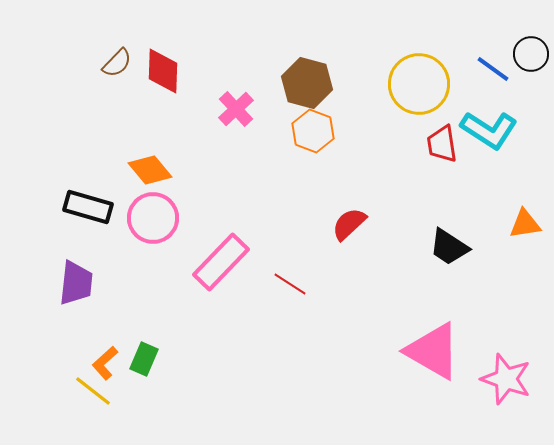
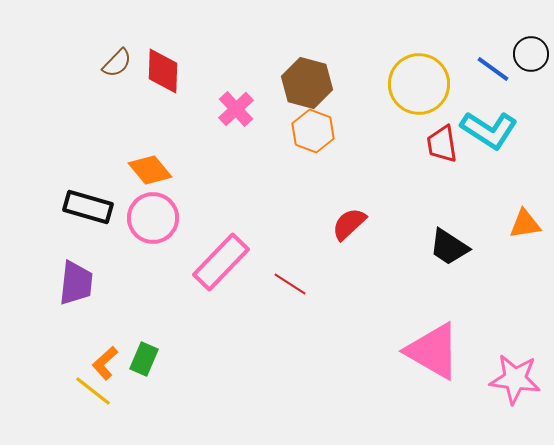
pink star: moved 9 px right; rotated 12 degrees counterclockwise
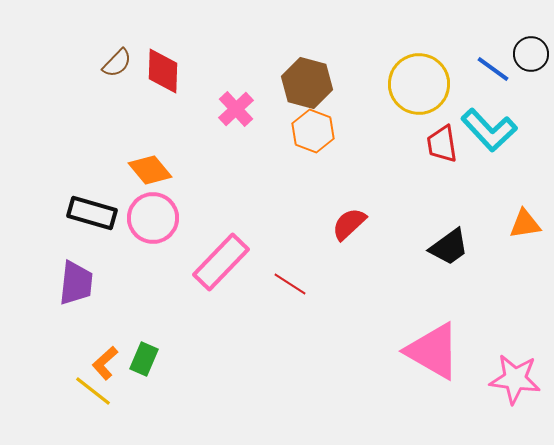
cyan L-shape: rotated 14 degrees clockwise
black rectangle: moved 4 px right, 6 px down
black trapezoid: rotated 69 degrees counterclockwise
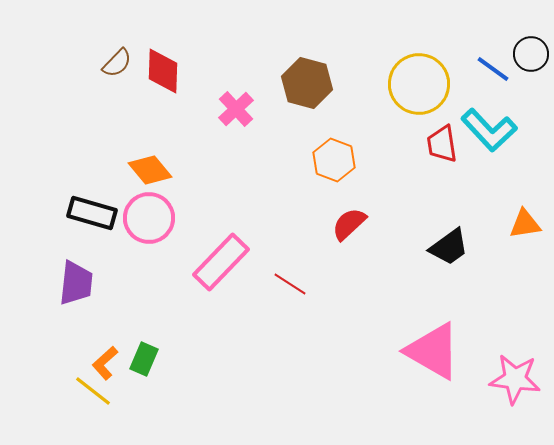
orange hexagon: moved 21 px right, 29 px down
pink circle: moved 4 px left
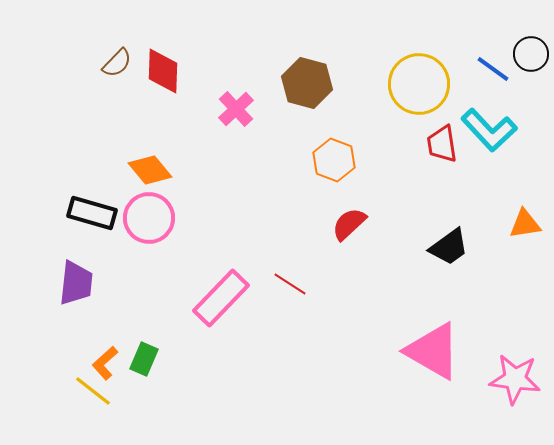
pink rectangle: moved 36 px down
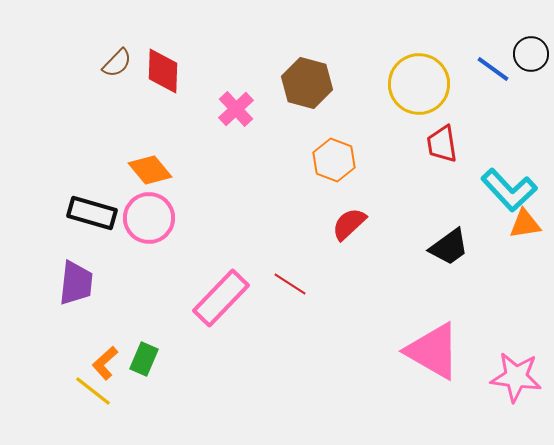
cyan L-shape: moved 20 px right, 60 px down
pink star: moved 1 px right, 2 px up
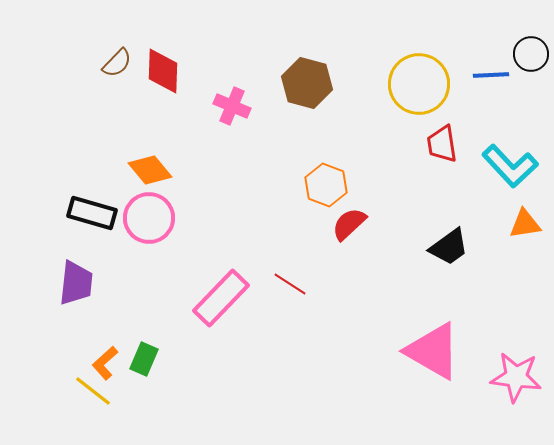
blue line: moved 2 px left, 6 px down; rotated 39 degrees counterclockwise
pink cross: moved 4 px left, 3 px up; rotated 24 degrees counterclockwise
orange hexagon: moved 8 px left, 25 px down
cyan L-shape: moved 1 px right, 24 px up
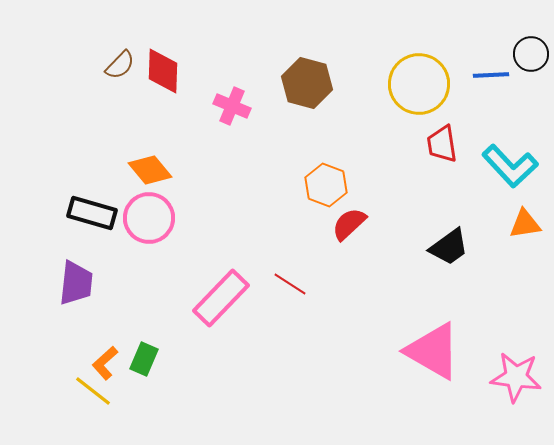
brown semicircle: moved 3 px right, 2 px down
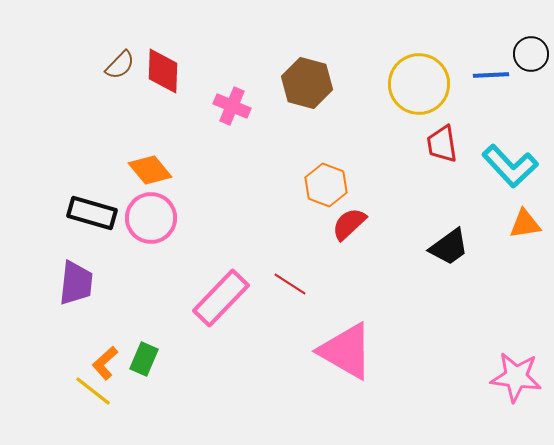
pink circle: moved 2 px right
pink triangle: moved 87 px left
